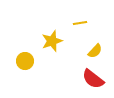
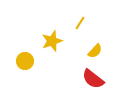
yellow line: rotated 48 degrees counterclockwise
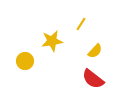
yellow line: moved 1 px right, 1 px down
yellow star: rotated 10 degrees clockwise
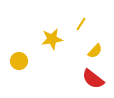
yellow star: moved 2 px up
yellow circle: moved 6 px left
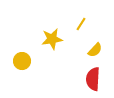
yellow semicircle: moved 1 px up
yellow circle: moved 3 px right
red semicircle: rotated 55 degrees clockwise
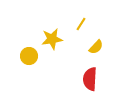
yellow semicircle: moved 1 px right, 3 px up
yellow circle: moved 7 px right, 5 px up
red semicircle: moved 3 px left
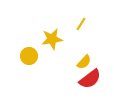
yellow semicircle: moved 12 px left, 15 px down
red semicircle: rotated 130 degrees counterclockwise
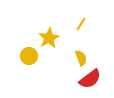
yellow star: moved 3 px left, 1 px up; rotated 20 degrees counterclockwise
yellow semicircle: moved 3 px left, 4 px up; rotated 63 degrees counterclockwise
